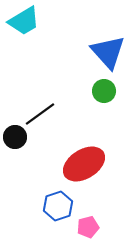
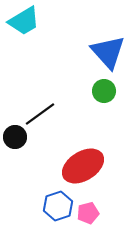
red ellipse: moved 1 px left, 2 px down
pink pentagon: moved 14 px up
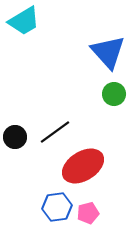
green circle: moved 10 px right, 3 px down
black line: moved 15 px right, 18 px down
blue hexagon: moved 1 px left, 1 px down; rotated 12 degrees clockwise
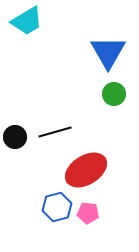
cyan trapezoid: moved 3 px right
blue triangle: rotated 12 degrees clockwise
black line: rotated 20 degrees clockwise
red ellipse: moved 3 px right, 4 px down
blue hexagon: rotated 8 degrees counterclockwise
pink pentagon: rotated 20 degrees clockwise
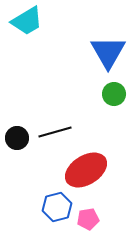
black circle: moved 2 px right, 1 px down
pink pentagon: moved 6 px down; rotated 15 degrees counterclockwise
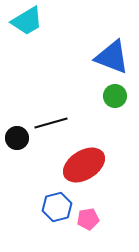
blue triangle: moved 4 px right, 5 px down; rotated 39 degrees counterclockwise
green circle: moved 1 px right, 2 px down
black line: moved 4 px left, 9 px up
red ellipse: moved 2 px left, 5 px up
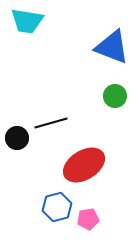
cyan trapezoid: rotated 40 degrees clockwise
blue triangle: moved 10 px up
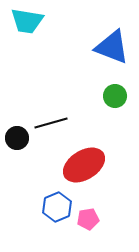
blue hexagon: rotated 8 degrees counterclockwise
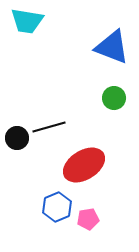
green circle: moved 1 px left, 2 px down
black line: moved 2 px left, 4 px down
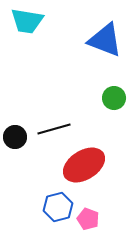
blue triangle: moved 7 px left, 7 px up
black line: moved 5 px right, 2 px down
black circle: moved 2 px left, 1 px up
blue hexagon: moved 1 px right; rotated 8 degrees clockwise
pink pentagon: rotated 30 degrees clockwise
